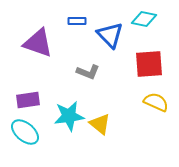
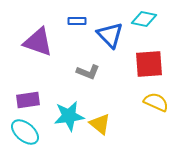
purple triangle: moved 1 px up
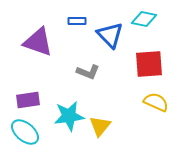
yellow triangle: moved 2 px down; rotated 30 degrees clockwise
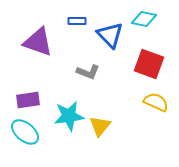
red square: rotated 24 degrees clockwise
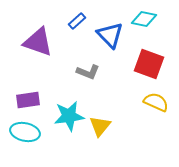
blue rectangle: rotated 42 degrees counterclockwise
cyan ellipse: rotated 28 degrees counterclockwise
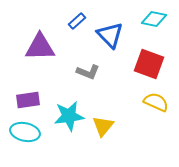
cyan diamond: moved 10 px right
purple triangle: moved 2 px right, 5 px down; rotated 20 degrees counterclockwise
yellow triangle: moved 3 px right
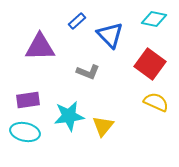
red square: moved 1 px right; rotated 16 degrees clockwise
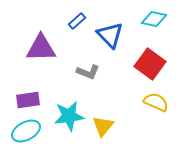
purple triangle: moved 1 px right, 1 px down
cyan ellipse: moved 1 px right, 1 px up; rotated 40 degrees counterclockwise
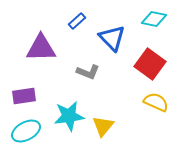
blue triangle: moved 2 px right, 3 px down
purple rectangle: moved 4 px left, 4 px up
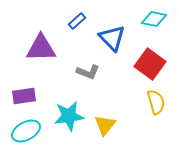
yellow semicircle: rotated 50 degrees clockwise
yellow triangle: moved 2 px right, 1 px up
